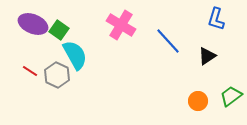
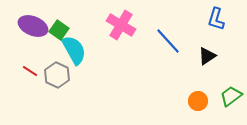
purple ellipse: moved 2 px down
cyan semicircle: moved 1 px left, 5 px up
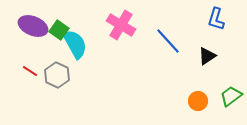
cyan semicircle: moved 1 px right, 6 px up
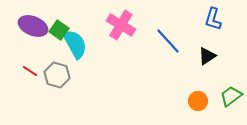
blue L-shape: moved 3 px left
gray hexagon: rotated 10 degrees counterclockwise
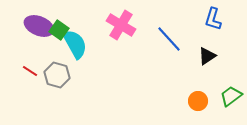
purple ellipse: moved 6 px right
blue line: moved 1 px right, 2 px up
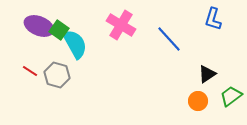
black triangle: moved 18 px down
